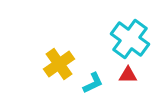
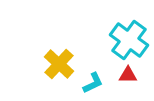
cyan cross: moved 1 px left, 1 px down
yellow cross: rotated 12 degrees counterclockwise
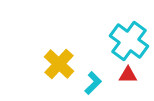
cyan cross: moved 1 px down
cyan L-shape: rotated 20 degrees counterclockwise
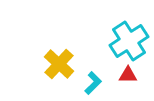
cyan cross: rotated 21 degrees clockwise
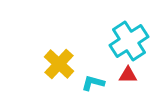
cyan L-shape: rotated 120 degrees counterclockwise
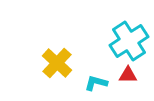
yellow cross: moved 2 px left, 1 px up
cyan L-shape: moved 3 px right
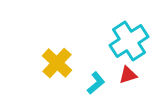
red triangle: rotated 18 degrees counterclockwise
cyan L-shape: rotated 125 degrees clockwise
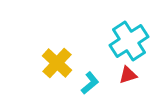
cyan L-shape: moved 6 px left
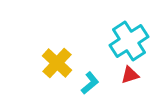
red triangle: moved 2 px right
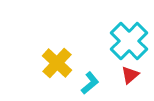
cyan cross: rotated 12 degrees counterclockwise
red triangle: rotated 24 degrees counterclockwise
